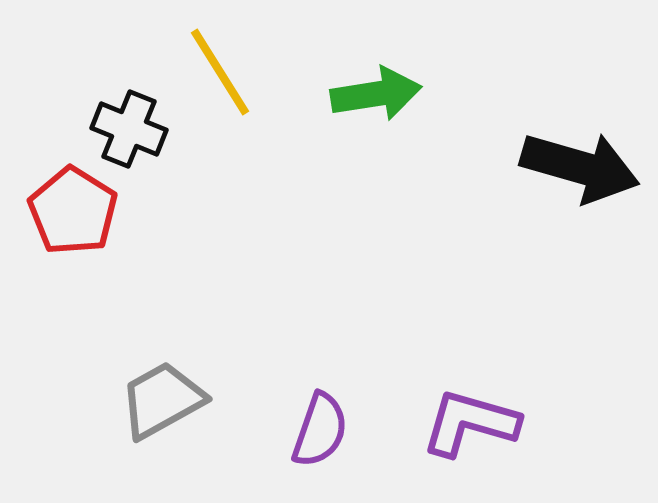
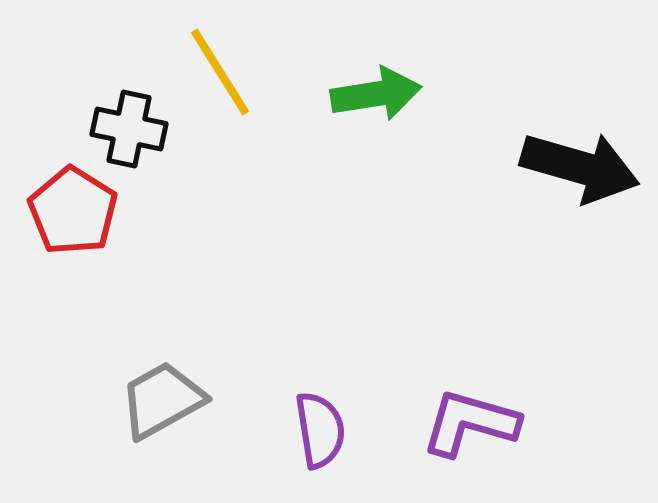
black cross: rotated 10 degrees counterclockwise
purple semicircle: rotated 28 degrees counterclockwise
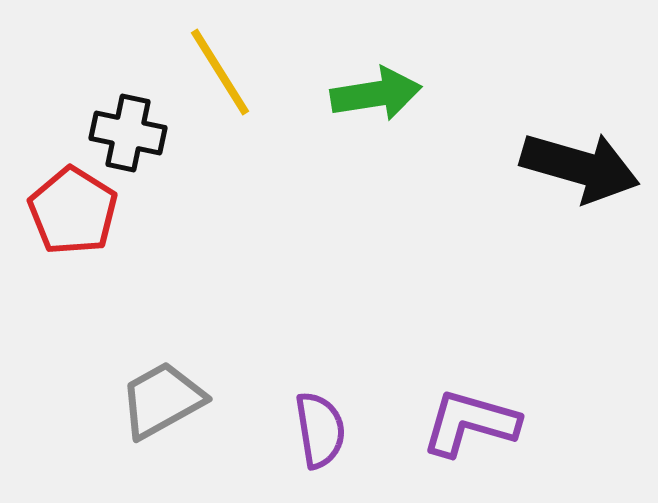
black cross: moved 1 px left, 4 px down
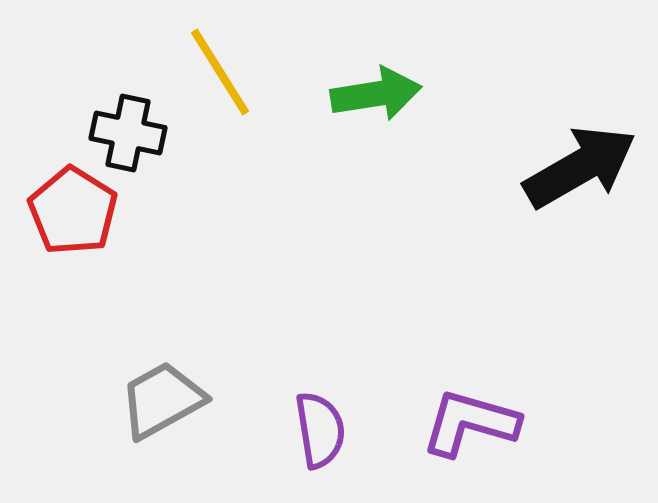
black arrow: rotated 46 degrees counterclockwise
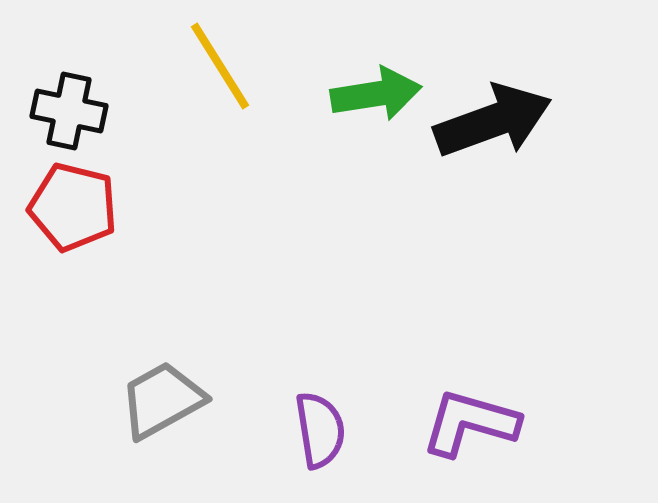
yellow line: moved 6 px up
black cross: moved 59 px left, 22 px up
black arrow: moved 87 px left, 46 px up; rotated 10 degrees clockwise
red pentagon: moved 4 px up; rotated 18 degrees counterclockwise
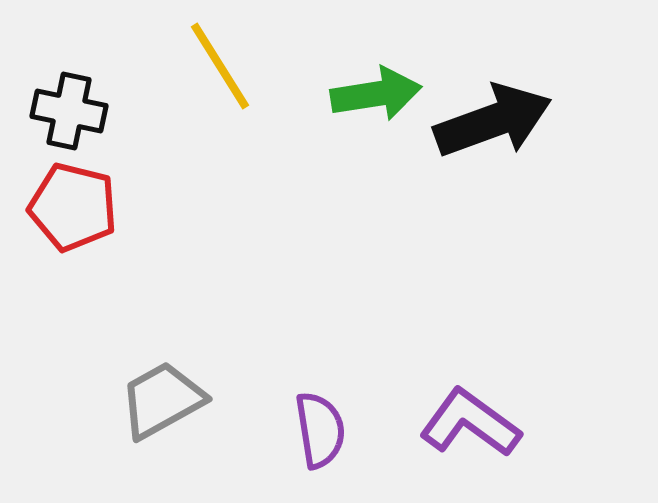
purple L-shape: rotated 20 degrees clockwise
